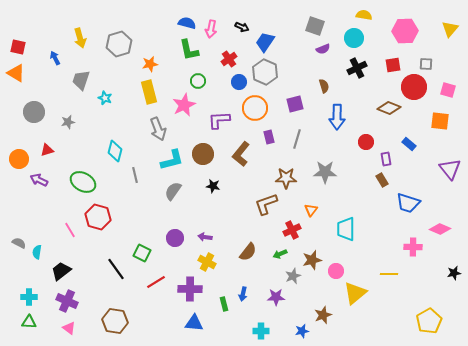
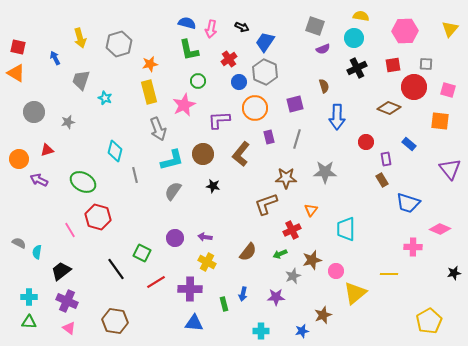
yellow semicircle at (364, 15): moved 3 px left, 1 px down
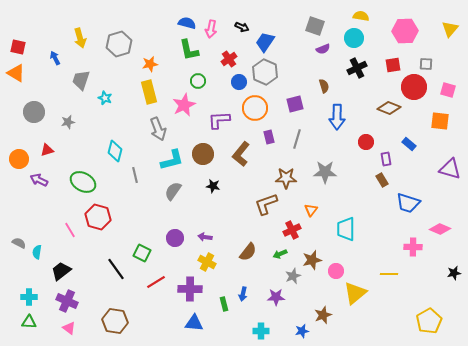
purple triangle at (450, 169): rotated 35 degrees counterclockwise
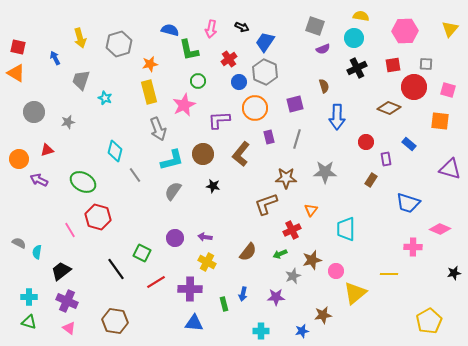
blue semicircle at (187, 23): moved 17 px left, 7 px down
gray line at (135, 175): rotated 21 degrees counterclockwise
brown rectangle at (382, 180): moved 11 px left; rotated 64 degrees clockwise
brown star at (323, 315): rotated 12 degrees clockwise
green triangle at (29, 322): rotated 14 degrees clockwise
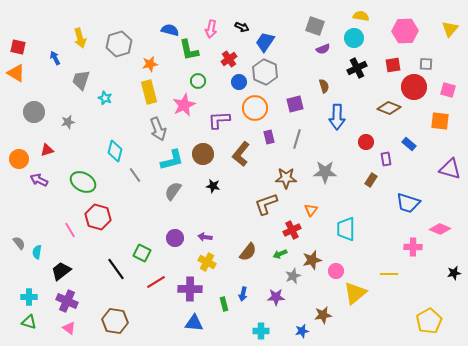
gray semicircle at (19, 243): rotated 24 degrees clockwise
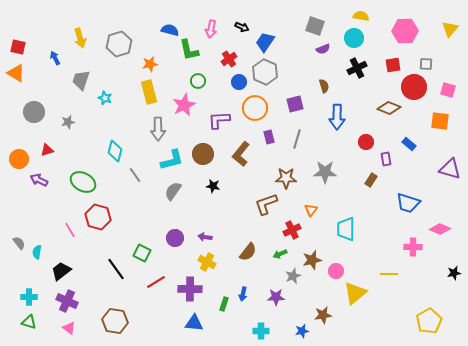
gray arrow at (158, 129): rotated 20 degrees clockwise
green rectangle at (224, 304): rotated 32 degrees clockwise
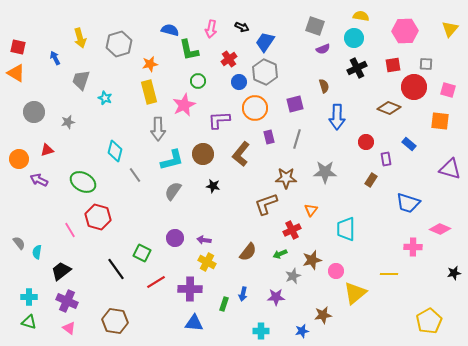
purple arrow at (205, 237): moved 1 px left, 3 px down
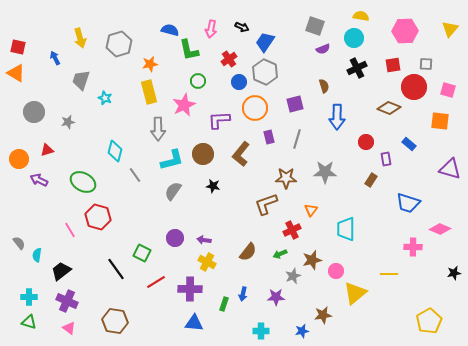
cyan semicircle at (37, 252): moved 3 px down
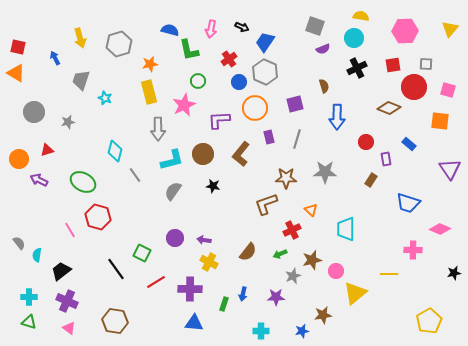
purple triangle at (450, 169): rotated 40 degrees clockwise
orange triangle at (311, 210): rotated 24 degrees counterclockwise
pink cross at (413, 247): moved 3 px down
yellow cross at (207, 262): moved 2 px right
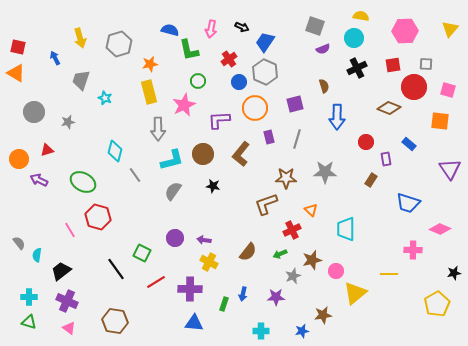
yellow pentagon at (429, 321): moved 8 px right, 17 px up
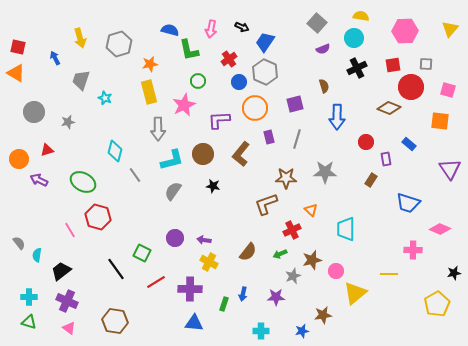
gray square at (315, 26): moved 2 px right, 3 px up; rotated 24 degrees clockwise
red circle at (414, 87): moved 3 px left
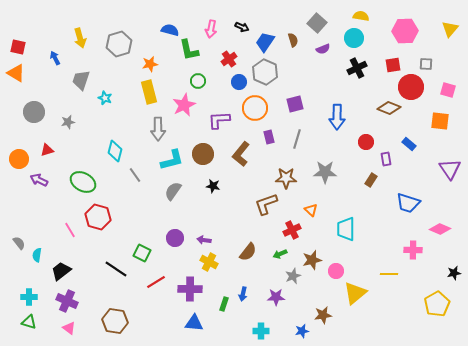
brown semicircle at (324, 86): moved 31 px left, 46 px up
black line at (116, 269): rotated 20 degrees counterclockwise
